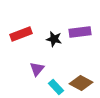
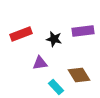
purple rectangle: moved 3 px right, 1 px up
purple triangle: moved 3 px right, 6 px up; rotated 42 degrees clockwise
brown diamond: moved 2 px left, 8 px up; rotated 30 degrees clockwise
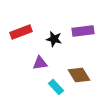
red rectangle: moved 2 px up
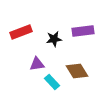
black star: rotated 21 degrees counterclockwise
purple triangle: moved 3 px left, 1 px down
brown diamond: moved 2 px left, 4 px up
cyan rectangle: moved 4 px left, 5 px up
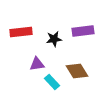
red rectangle: rotated 15 degrees clockwise
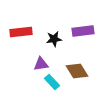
purple triangle: moved 4 px right
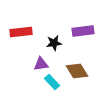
black star: moved 4 px down
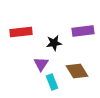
purple triangle: rotated 49 degrees counterclockwise
cyan rectangle: rotated 21 degrees clockwise
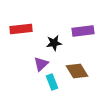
red rectangle: moved 3 px up
purple triangle: rotated 14 degrees clockwise
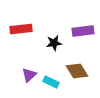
purple triangle: moved 12 px left, 11 px down
cyan rectangle: moved 1 px left; rotated 42 degrees counterclockwise
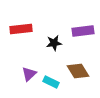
brown diamond: moved 1 px right
purple triangle: moved 1 px up
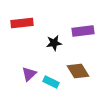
red rectangle: moved 1 px right, 6 px up
